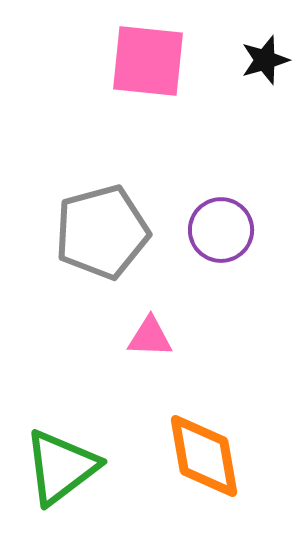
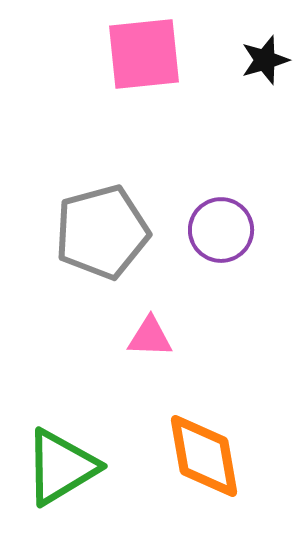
pink square: moved 4 px left, 7 px up; rotated 12 degrees counterclockwise
green triangle: rotated 6 degrees clockwise
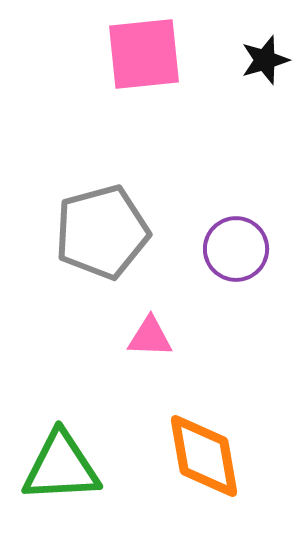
purple circle: moved 15 px right, 19 px down
green triangle: rotated 28 degrees clockwise
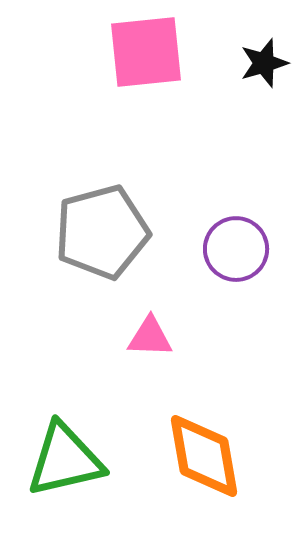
pink square: moved 2 px right, 2 px up
black star: moved 1 px left, 3 px down
green triangle: moved 4 px right, 7 px up; rotated 10 degrees counterclockwise
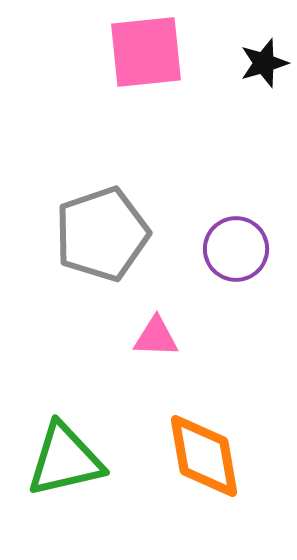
gray pentagon: moved 2 px down; rotated 4 degrees counterclockwise
pink triangle: moved 6 px right
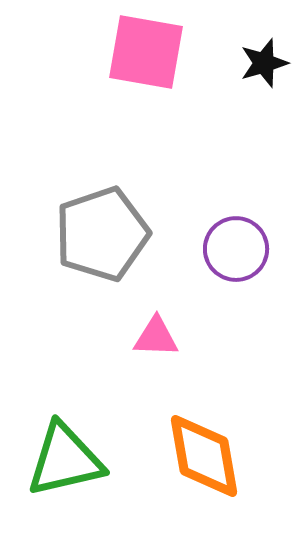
pink square: rotated 16 degrees clockwise
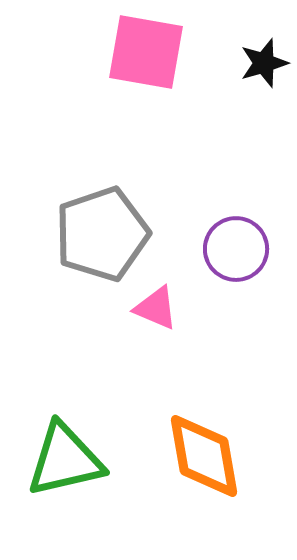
pink triangle: moved 29 px up; rotated 21 degrees clockwise
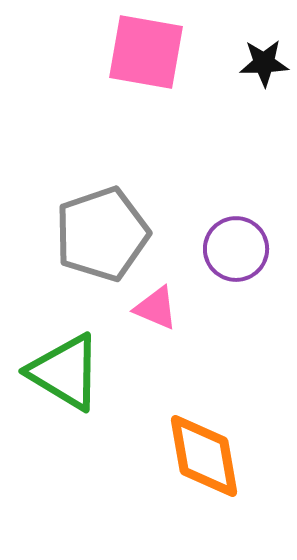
black star: rotated 15 degrees clockwise
green triangle: moved 88 px up; rotated 44 degrees clockwise
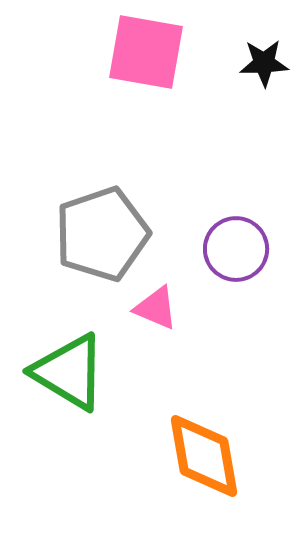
green triangle: moved 4 px right
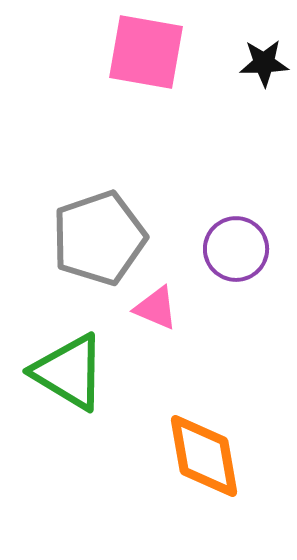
gray pentagon: moved 3 px left, 4 px down
